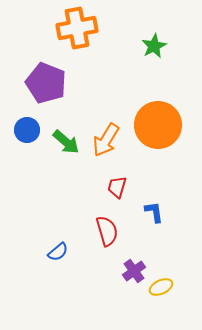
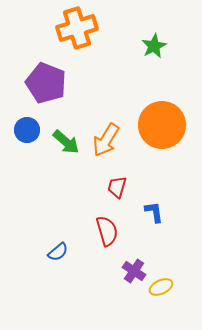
orange cross: rotated 6 degrees counterclockwise
orange circle: moved 4 px right
purple cross: rotated 20 degrees counterclockwise
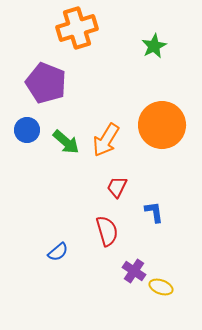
red trapezoid: rotated 10 degrees clockwise
yellow ellipse: rotated 45 degrees clockwise
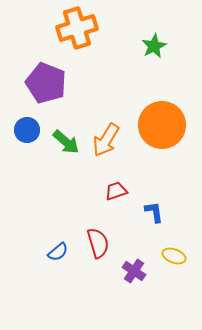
red trapezoid: moved 1 px left, 4 px down; rotated 45 degrees clockwise
red semicircle: moved 9 px left, 12 px down
yellow ellipse: moved 13 px right, 31 px up
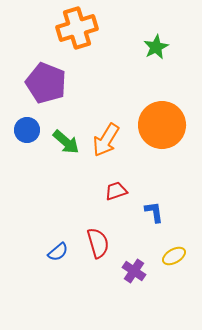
green star: moved 2 px right, 1 px down
yellow ellipse: rotated 50 degrees counterclockwise
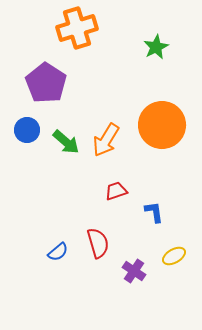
purple pentagon: rotated 12 degrees clockwise
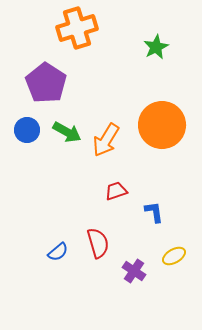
green arrow: moved 1 px right, 10 px up; rotated 12 degrees counterclockwise
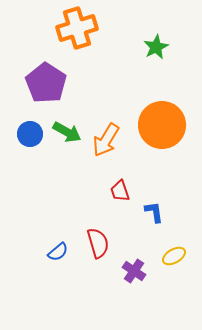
blue circle: moved 3 px right, 4 px down
red trapezoid: moved 4 px right; rotated 90 degrees counterclockwise
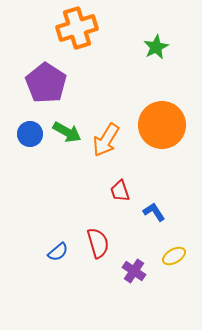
blue L-shape: rotated 25 degrees counterclockwise
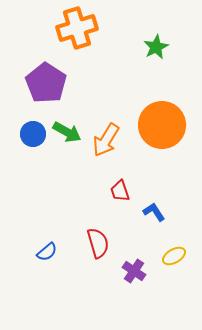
blue circle: moved 3 px right
blue semicircle: moved 11 px left
